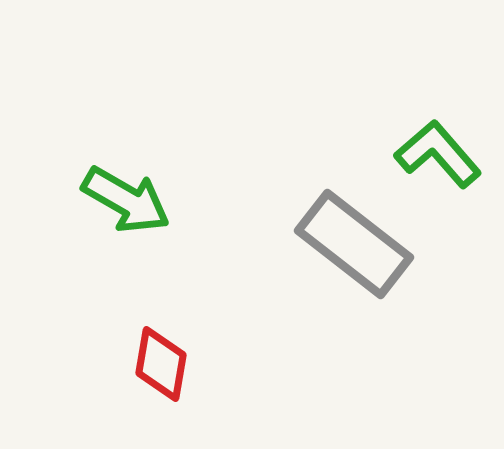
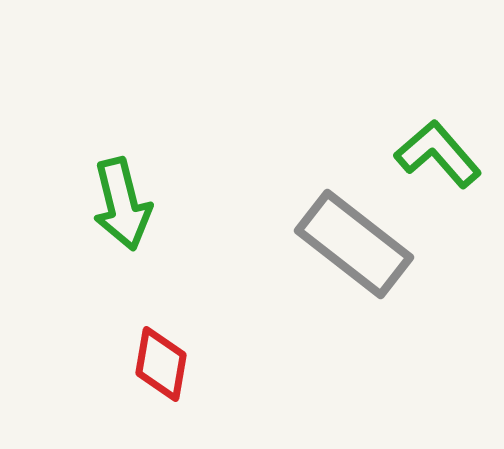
green arrow: moved 4 px left, 4 px down; rotated 46 degrees clockwise
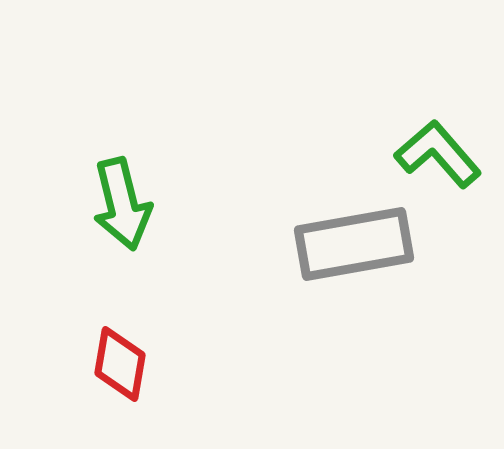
gray rectangle: rotated 48 degrees counterclockwise
red diamond: moved 41 px left
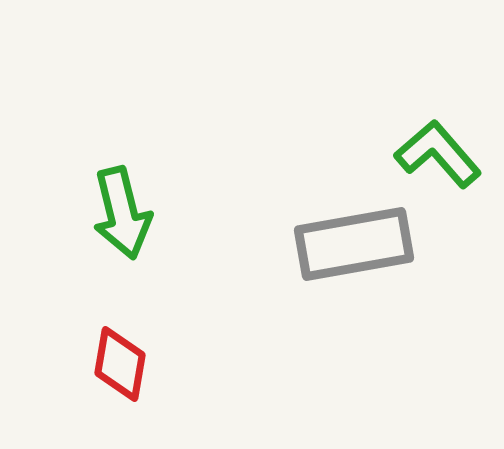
green arrow: moved 9 px down
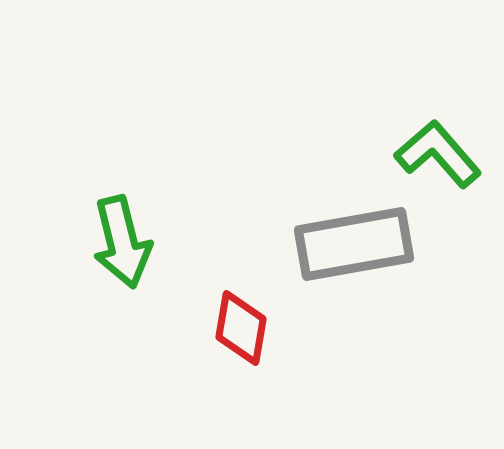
green arrow: moved 29 px down
red diamond: moved 121 px right, 36 px up
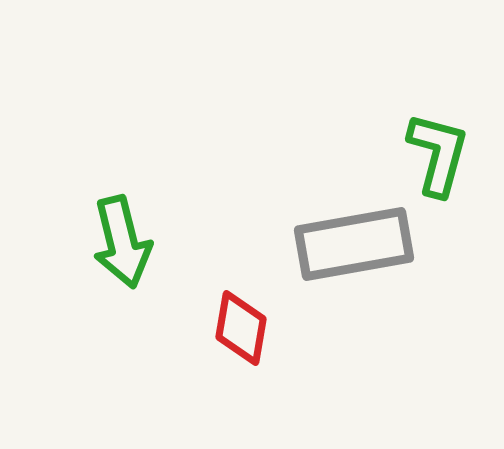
green L-shape: rotated 56 degrees clockwise
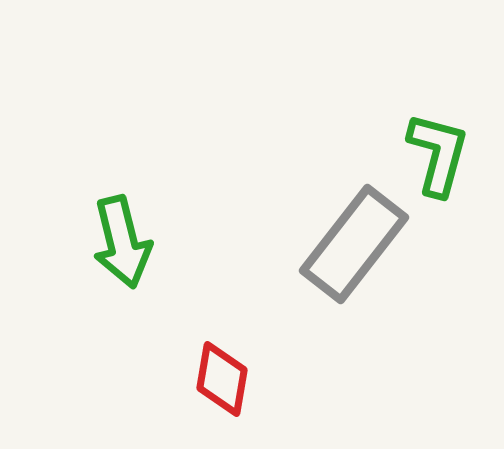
gray rectangle: rotated 42 degrees counterclockwise
red diamond: moved 19 px left, 51 px down
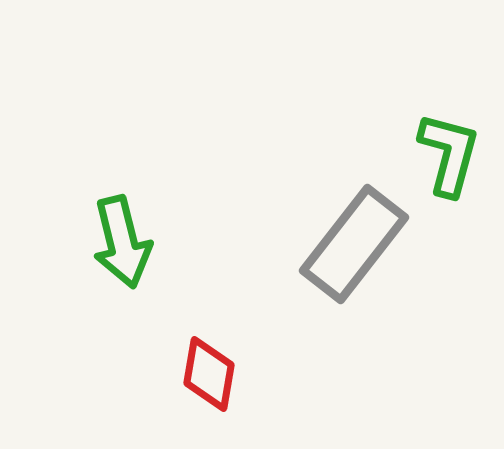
green L-shape: moved 11 px right
red diamond: moved 13 px left, 5 px up
